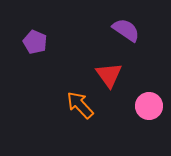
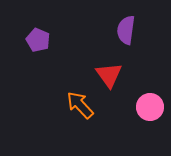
purple semicircle: rotated 116 degrees counterclockwise
purple pentagon: moved 3 px right, 2 px up
pink circle: moved 1 px right, 1 px down
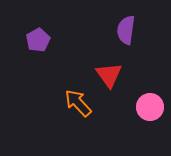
purple pentagon: rotated 20 degrees clockwise
orange arrow: moved 2 px left, 2 px up
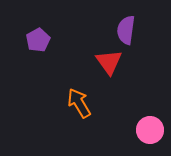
red triangle: moved 13 px up
orange arrow: moved 1 px right; rotated 12 degrees clockwise
pink circle: moved 23 px down
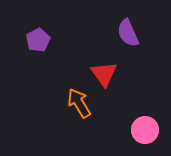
purple semicircle: moved 2 px right, 3 px down; rotated 32 degrees counterclockwise
red triangle: moved 5 px left, 12 px down
pink circle: moved 5 px left
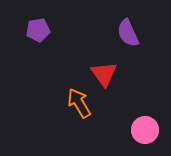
purple pentagon: moved 10 px up; rotated 20 degrees clockwise
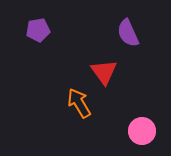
red triangle: moved 2 px up
pink circle: moved 3 px left, 1 px down
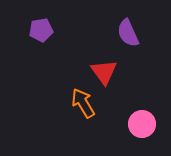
purple pentagon: moved 3 px right
orange arrow: moved 4 px right
pink circle: moved 7 px up
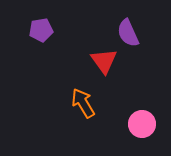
red triangle: moved 11 px up
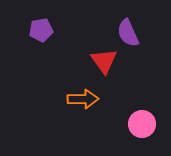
orange arrow: moved 4 px up; rotated 120 degrees clockwise
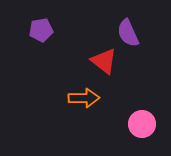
red triangle: rotated 16 degrees counterclockwise
orange arrow: moved 1 px right, 1 px up
